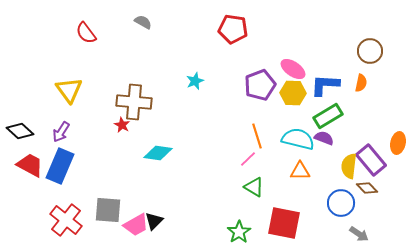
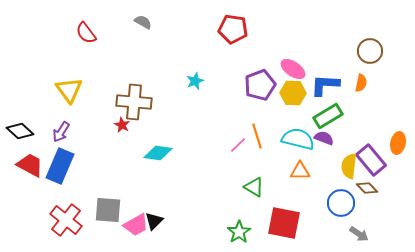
pink line: moved 10 px left, 14 px up
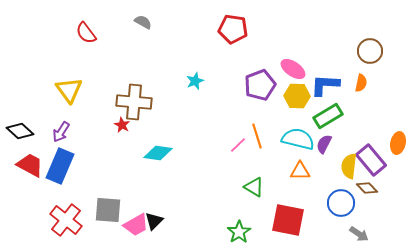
yellow hexagon: moved 4 px right, 3 px down
purple semicircle: moved 6 px down; rotated 84 degrees counterclockwise
red square: moved 4 px right, 3 px up
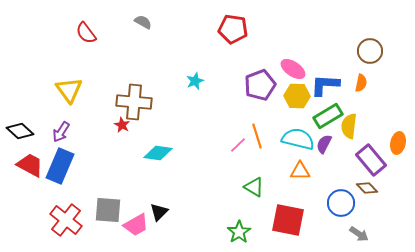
yellow semicircle: moved 40 px up
black triangle: moved 5 px right, 9 px up
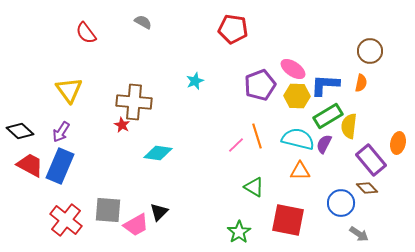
pink line: moved 2 px left
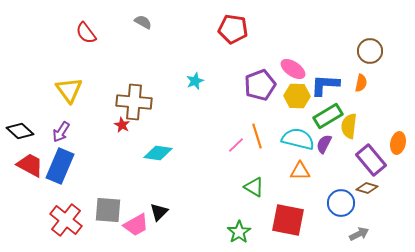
brown diamond: rotated 30 degrees counterclockwise
gray arrow: rotated 60 degrees counterclockwise
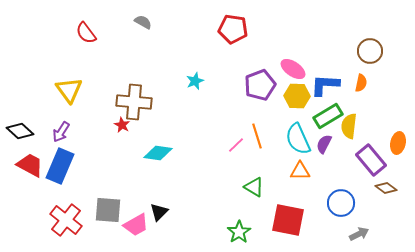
cyan semicircle: rotated 128 degrees counterclockwise
brown diamond: moved 19 px right; rotated 20 degrees clockwise
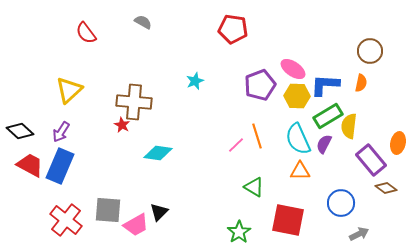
yellow triangle: rotated 24 degrees clockwise
